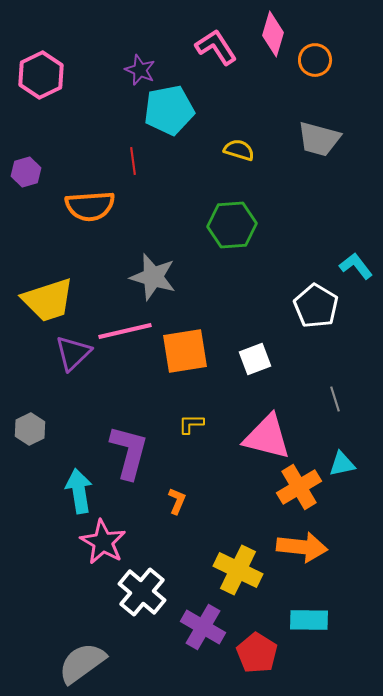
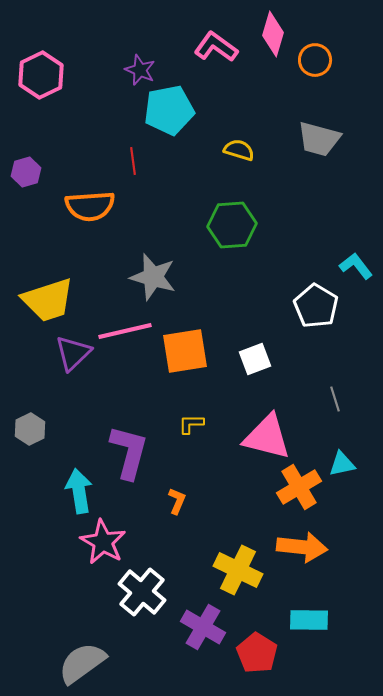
pink L-shape: rotated 21 degrees counterclockwise
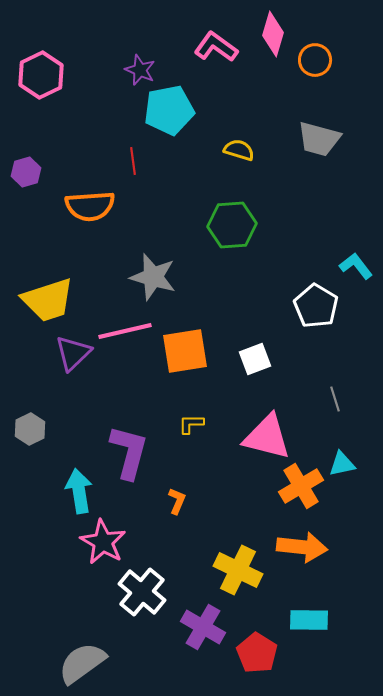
orange cross: moved 2 px right, 1 px up
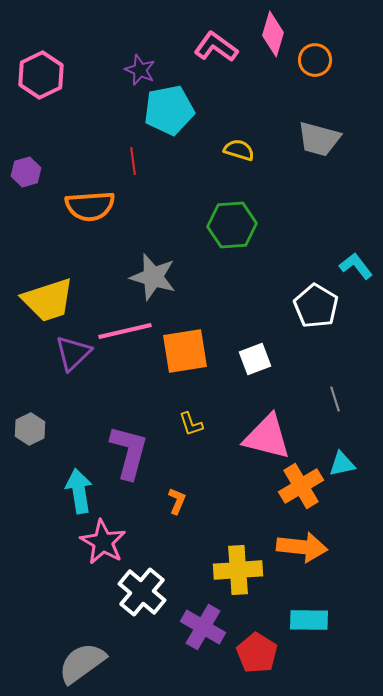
yellow L-shape: rotated 108 degrees counterclockwise
yellow cross: rotated 30 degrees counterclockwise
